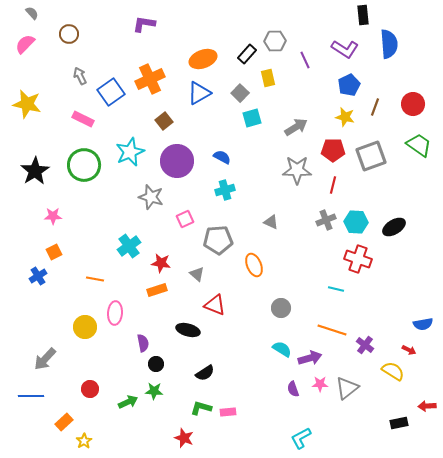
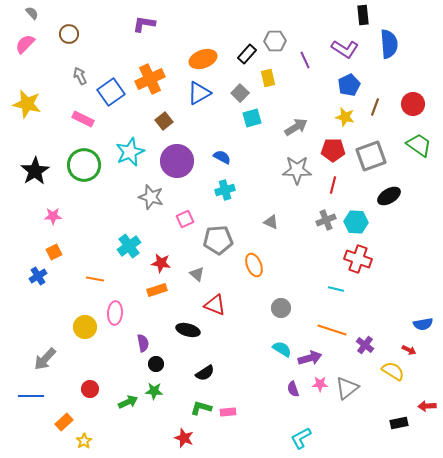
black ellipse at (394, 227): moved 5 px left, 31 px up
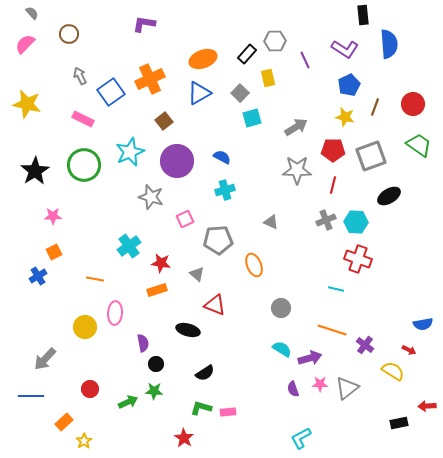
red star at (184, 438): rotated 12 degrees clockwise
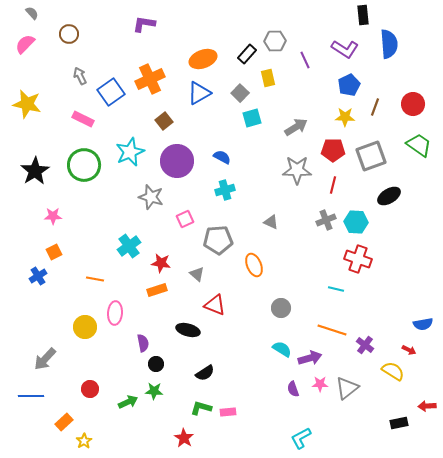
yellow star at (345, 117): rotated 12 degrees counterclockwise
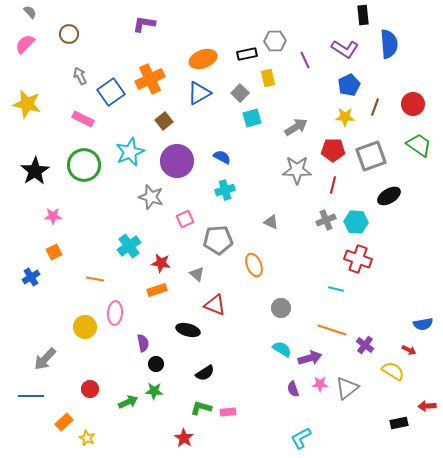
gray semicircle at (32, 13): moved 2 px left, 1 px up
black rectangle at (247, 54): rotated 36 degrees clockwise
blue cross at (38, 276): moved 7 px left, 1 px down
yellow star at (84, 441): moved 3 px right, 3 px up; rotated 14 degrees counterclockwise
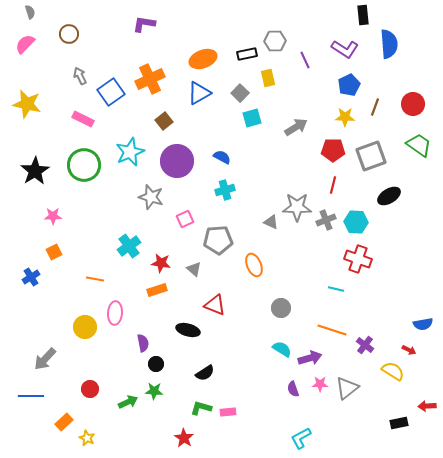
gray semicircle at (30, 12): rotated 24 degrees clockwise
gray star at (297, 170): moved 37 px down
gray triangle at (197, 274): moved 3 px left, 5 px up
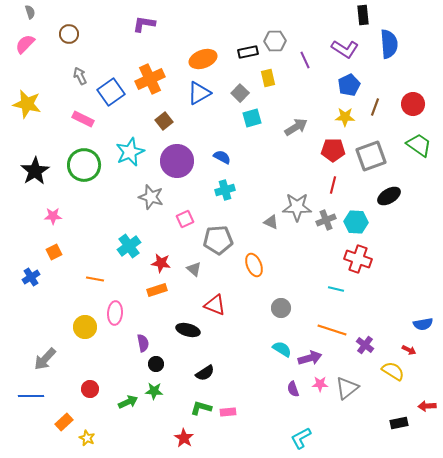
black rectangle at (247, 54): moved 1 px right, 2 px up
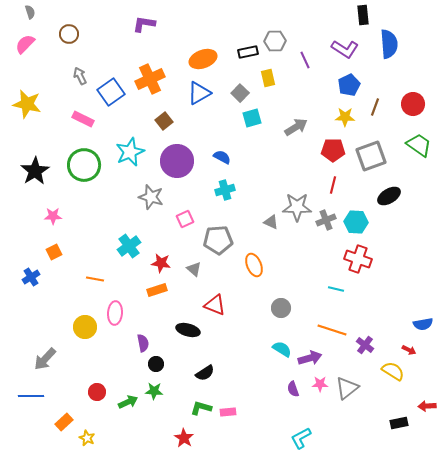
red circle at (90, 389): moved 7 px right, 3 px down
